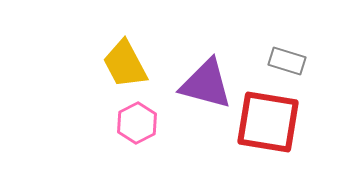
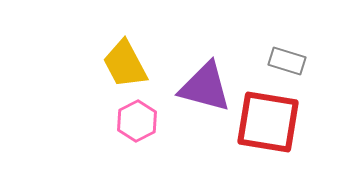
purple triangle: moved 1 px left, 3 px down
pink hexagon: moved 2 px up
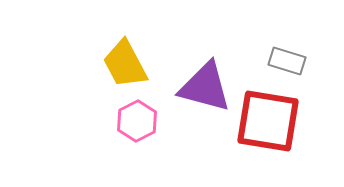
red square: moved 1 px up
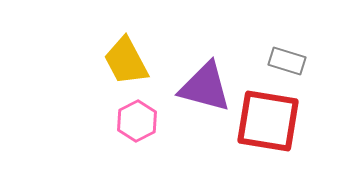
yellow trapezoid: moved 1 px right, 3 px up
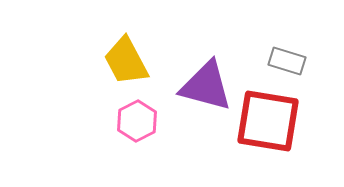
purple triangle: moved 1 px right, 1 px up
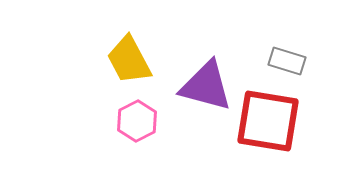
yellow trapezoid: moved 3 px right, 1 px up
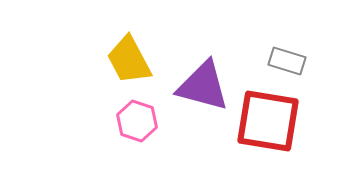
purple triangle: moved 3 px left
pink hexagon: rotated 15 degrees counterclockwise
